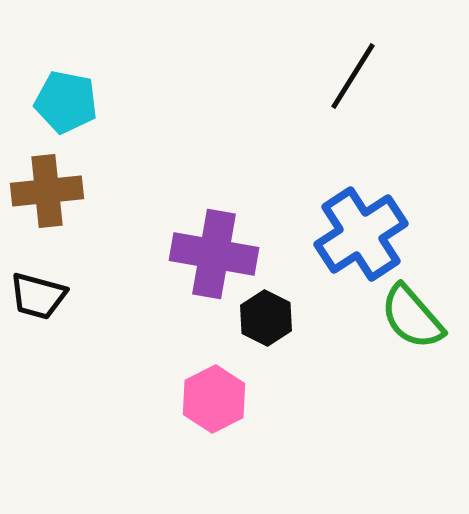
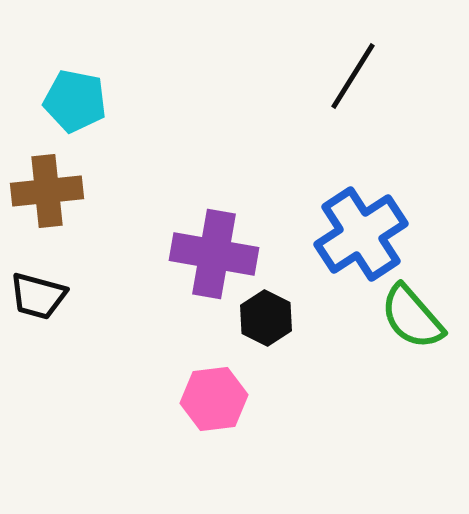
cyan pentagon: moved 9 px right, 1 px up
pink hexagon: rotated 20 degrees clockwise
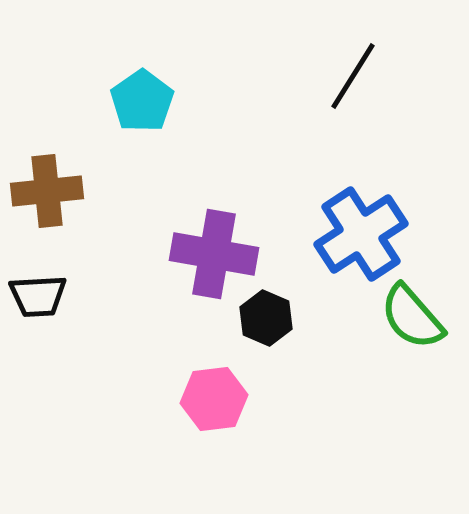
cyan pentagon: moved 67 px right; rotated 26 degrees clockwise
black trapezoid: rotated 18 degrees counterclockwise
black hexagon: rotated 4 degrees counterclockwise
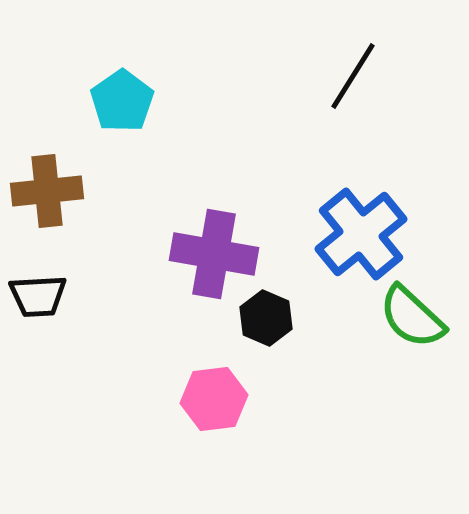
cyan pentagon: moved 20 px left
blue cross: rotated 6 degrees counterclockwise
green semicircle: rotated 6 degrees counterclockwise
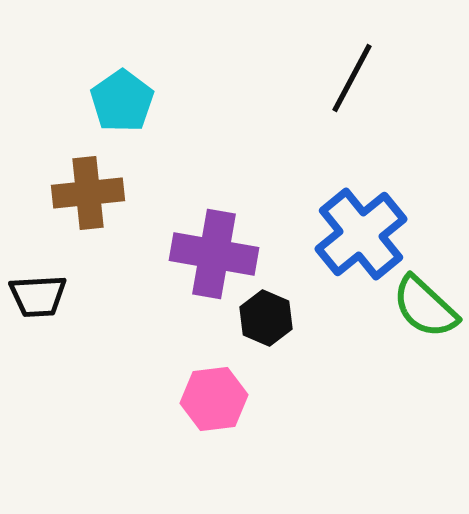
black line: moved 1 px left, 2 px down; rotated 4 degrees counterclockwise
brown cross: moved 41 px right, 2 px down
green semicircle: moved 13 px right, 10 px up
